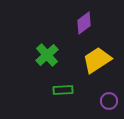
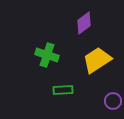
green cross: rotated 30 degrees counterclockwise
purple circle: moved 4 px right
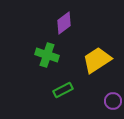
purple diamond: moved 20 px left
green rectangle: rotated 24 degrees counterclockwise
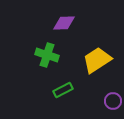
purple diamond: rotated 35 degrees clockwise
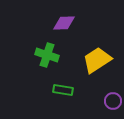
green rectangle: rotated 36 degrees clockwise
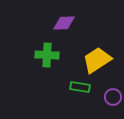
green cross: rotated 15 degrees counterclockwise
green rectangle: moved 17 px right, 3 px up
purple circle: moved 4 px up
